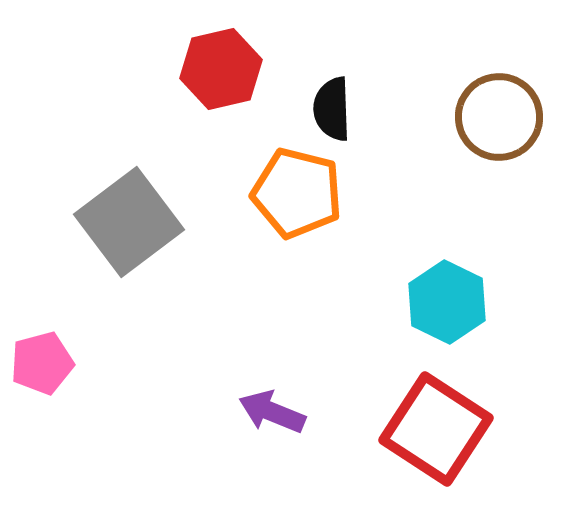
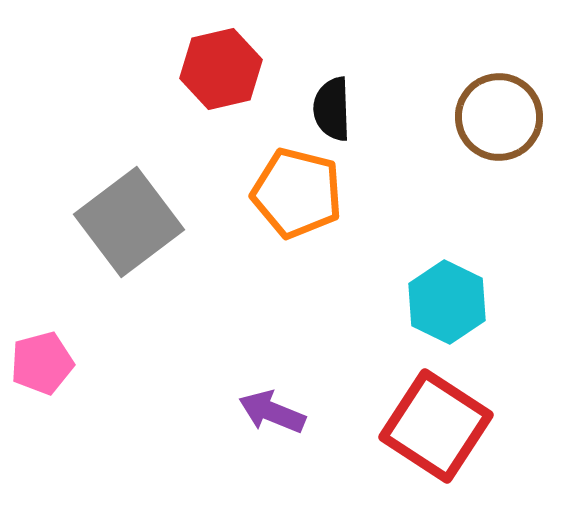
red square: moved 3 px up
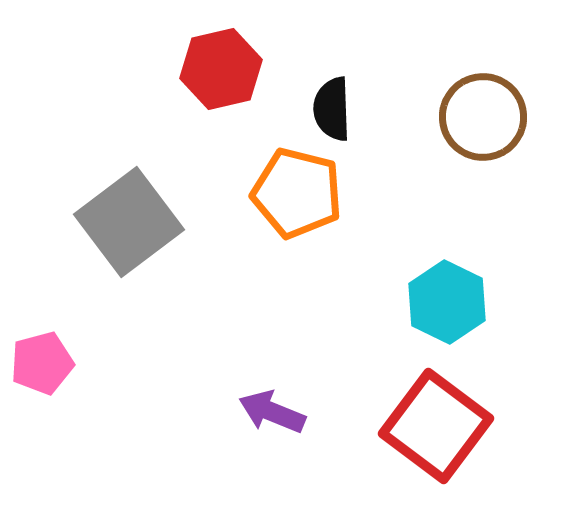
brown circle: moved 16 px left
red square: rotated 4 degrees clockwise
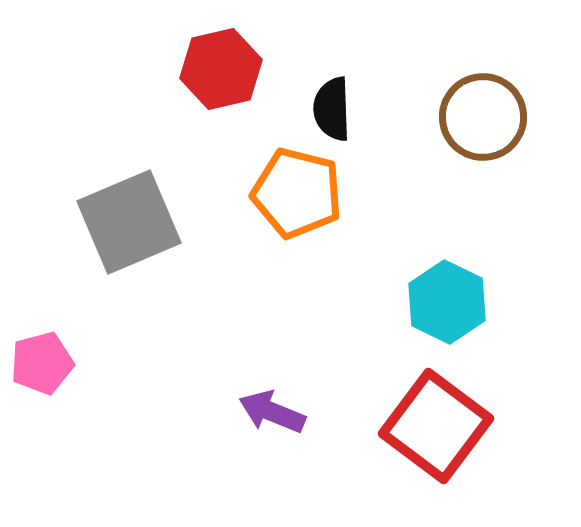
gray square: rotated 14 degrees clockwise
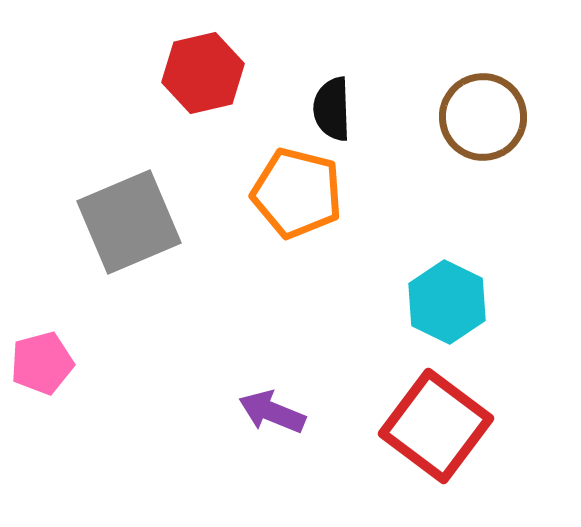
red hexagon: moved 18 px left, 4 px down
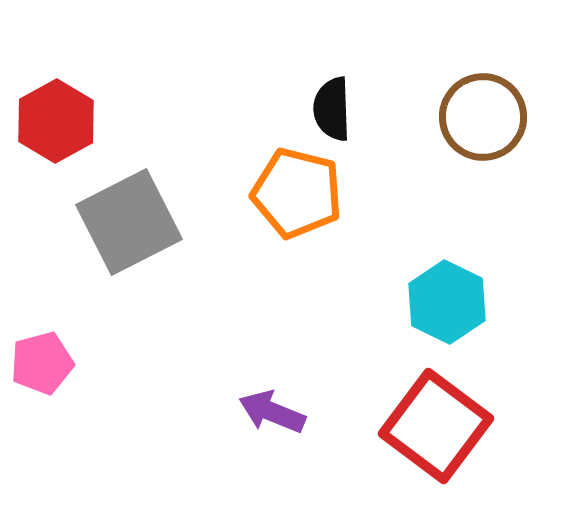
red hexagon: moved 147 px left, 48 px down; rotated 16 degrees counterclockwise
gray square: rotated 4 degrees counterclockwise
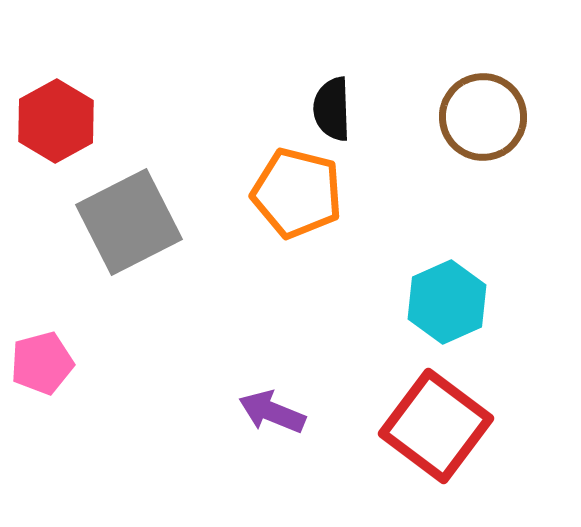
cyan hexagon: rotated 10 degrees clockwise
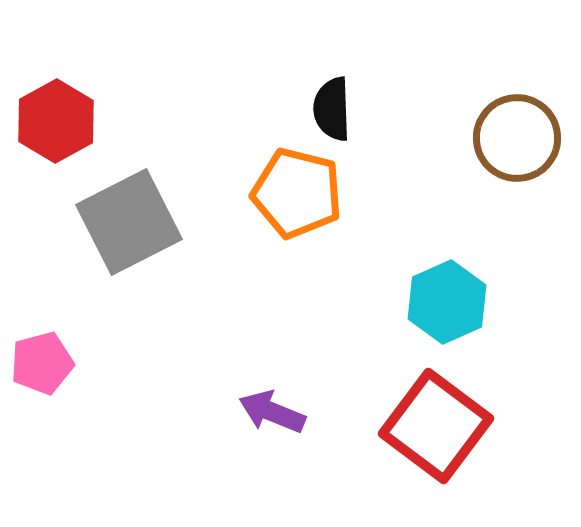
brown circle: moved 34 px right, 21 px down
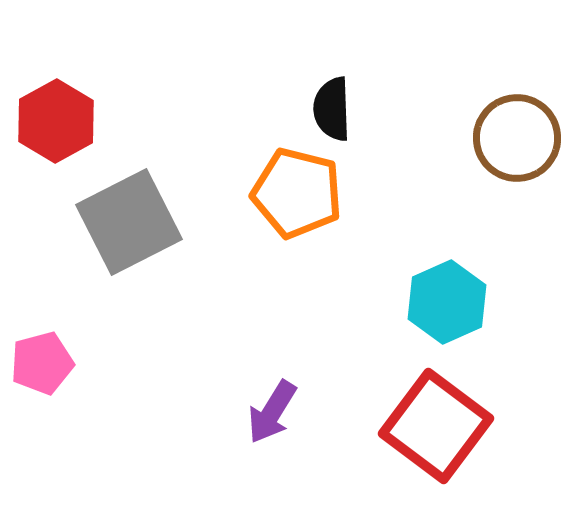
purple arrow: rotated 80 degrees counterclockwise
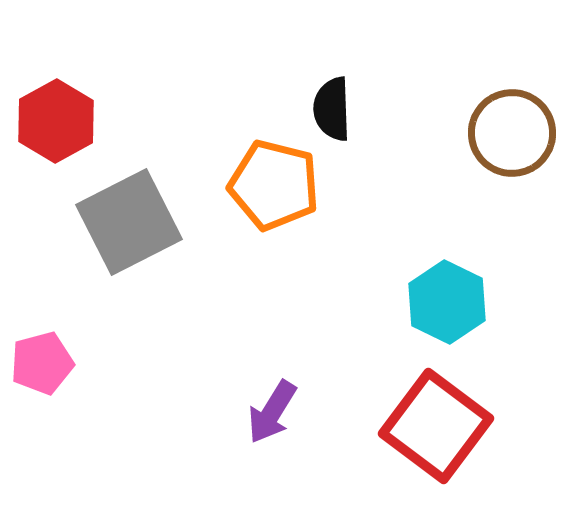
brown circle: moved 5 px left, 5 px up
orange pentagon: moved 23 px left, 8 px up
cyan hexagon: rotated 10 degrees counterclockwise
